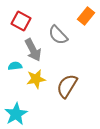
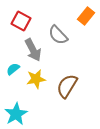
cyan semicircle: moved 2 px left, 3 px down; rotated 32 degrees counterclockwise
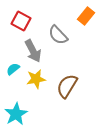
gray arrow: moved 1 px down
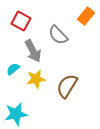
cyan star: rotated 20 degrees clockwise
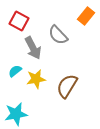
red square: moved 2 px left
gray arrow: moved 3 px up
cyan semicircle: moved 2 px right, 2 px down
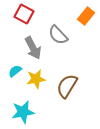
red square: moved 5 px right, 7 px up
cyan star: moved 7 px right, 2 px up
